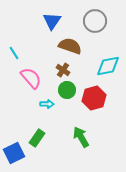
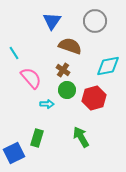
green rectangle: rotated 18 degrees counterclockwise
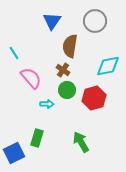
brown semicircle: rotated 100 degrees counterclockwise
green arrow: moved 5 px down
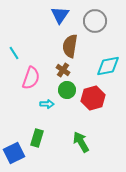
blue triangle: moved 8 px right, 6 px up
pink semicircle: rotated 60 degrees clockwise
red hexagon: moved 1 px left
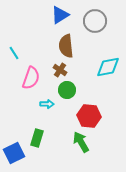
blue triangle: rotated 24 degrees clockwise
brown semicircle: moved 4 px left; rotated 15 degrees counterclockwise
cyan diamond: moved 1 px down
brown cross: moved 3 px left
red hexagon: moved 4 px left, 18 px down; rotated 20 degrees clockwise
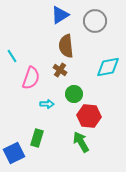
cyan line: moved 2 px left, 3 px down
green circle: moved 7 px right, 4 px down
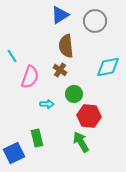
pink semicircle: moved 1 px left, 1 px up
green rectangle: rotated 30 degrees counterclockwise
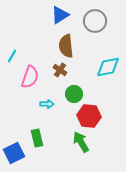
cyan line: rotated 64 degrees clockwise
